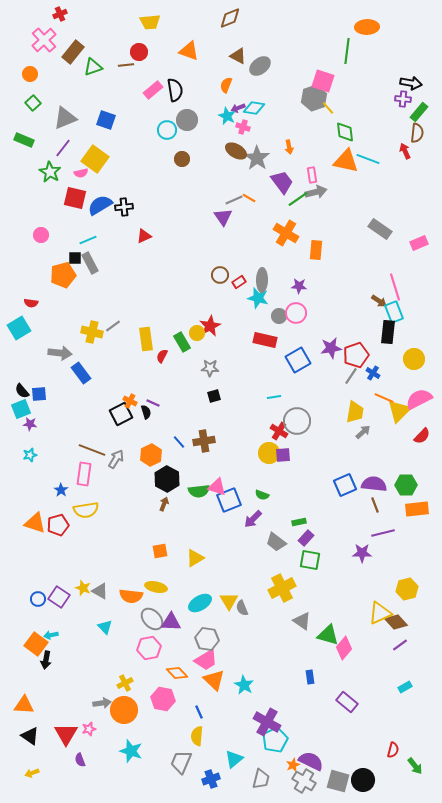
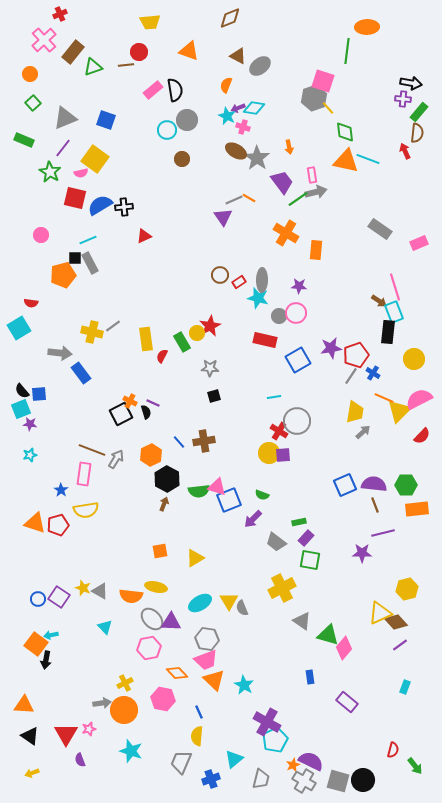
pink trapezoid at (206, 660): rotated 10 degrees clockwise
cyan rectangle at (405, 687): rotated 40 degrees counterclockwise
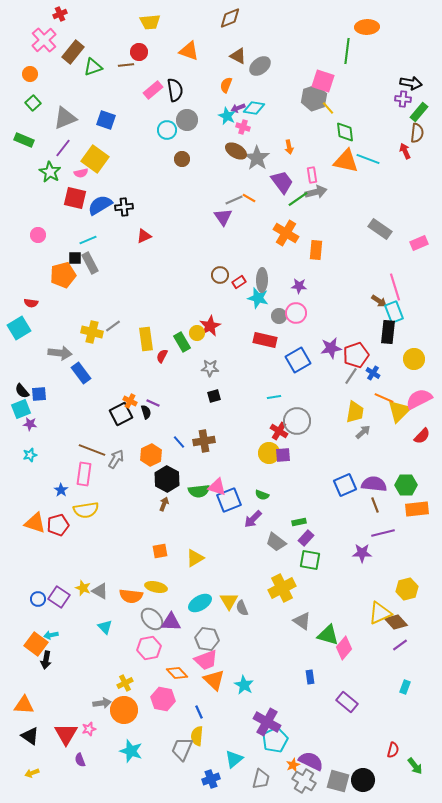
pink circle at (41, 235): moved 3 px left
gray trapezoid at (181, 762): moved 1 px right, 13 px up
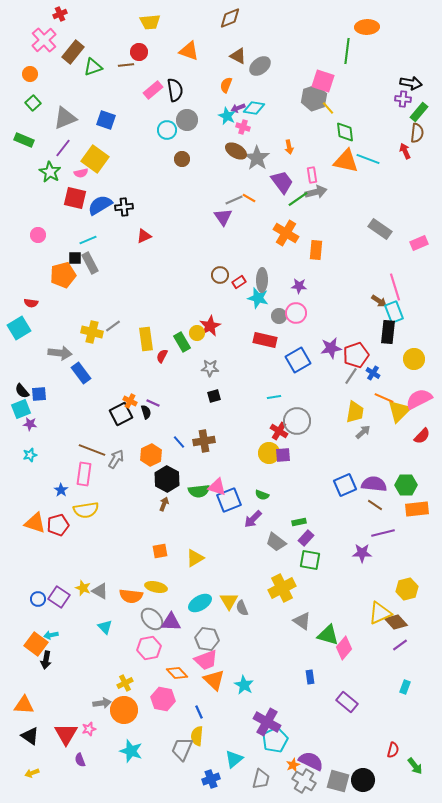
brown line at (375, 505): rotated 35 degrees counterclockwise
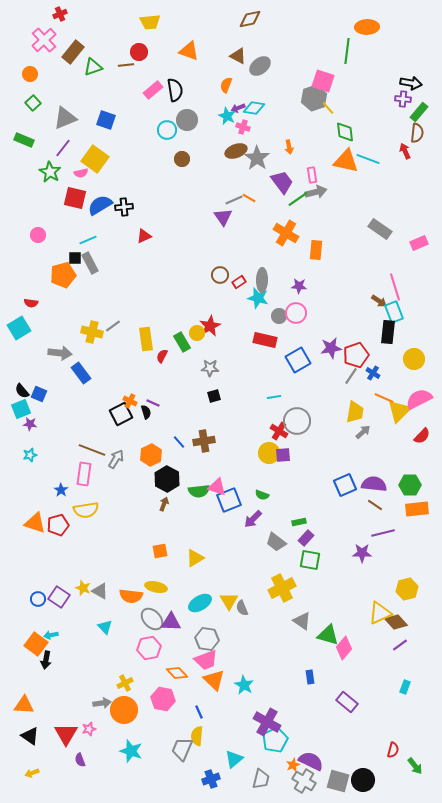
brown diamond at (230, 18): moved 20 px right, 1 px down; rotated 10 degrees clockwise
brown ellipse at (236, 151): rotated 50 degrees counterclockwise
blue square at (39, 394): rotated 28 degrees clockwise
green hexagon at (406, 485): moved 4 px right
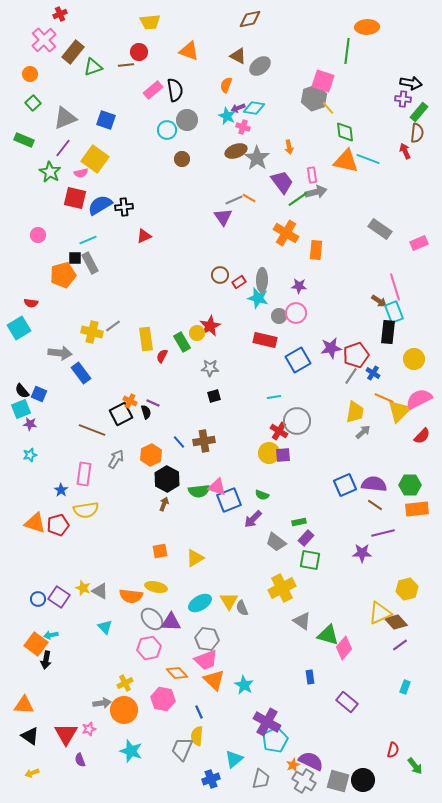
brown line at (92, 450): moved 20 px up
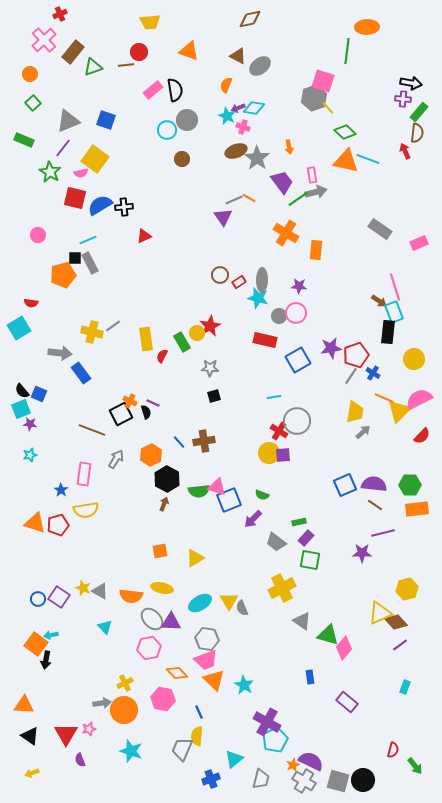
gray triangle at (65, 118): moved 3 px right, 3 px down
green diamond at (345, 132): rotated 40 degrees counterclockwise
yellow ellipse at (156, 587): moved 6 px right, 1 px down
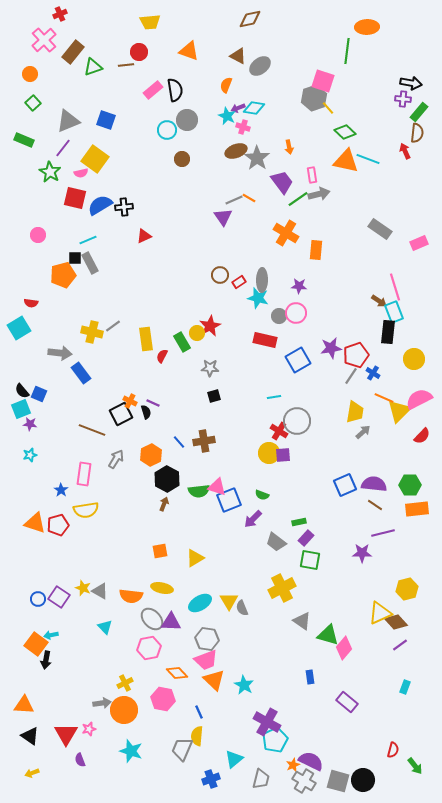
gray arrow at (316, 192): moved 3 px right, 2 px down
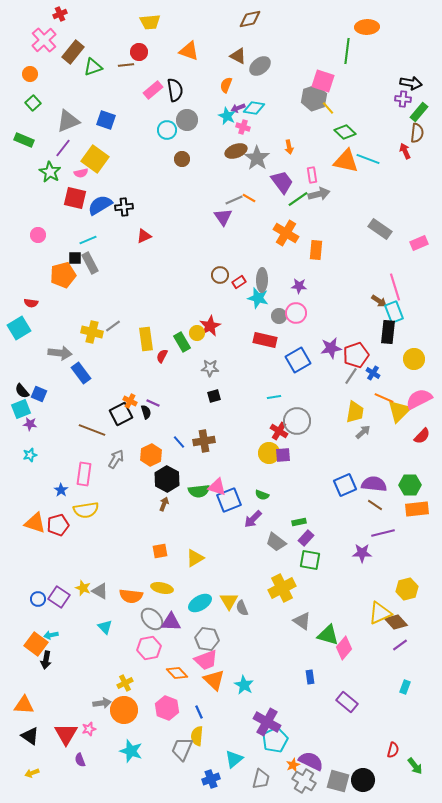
pink hexagon at (163, 699): moved 4 px right, 9 px down; rotated 10 degrees clockwise
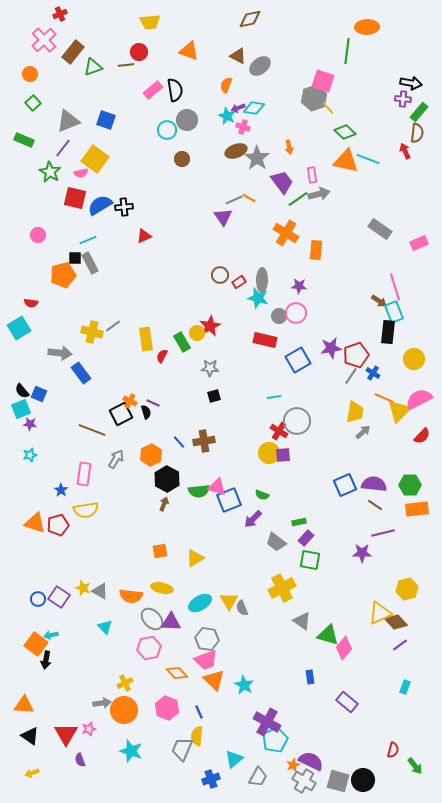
gray trapezoid at (261, 779): moved 3 px left, 2 px up; rotated 15 degrees clockwise
